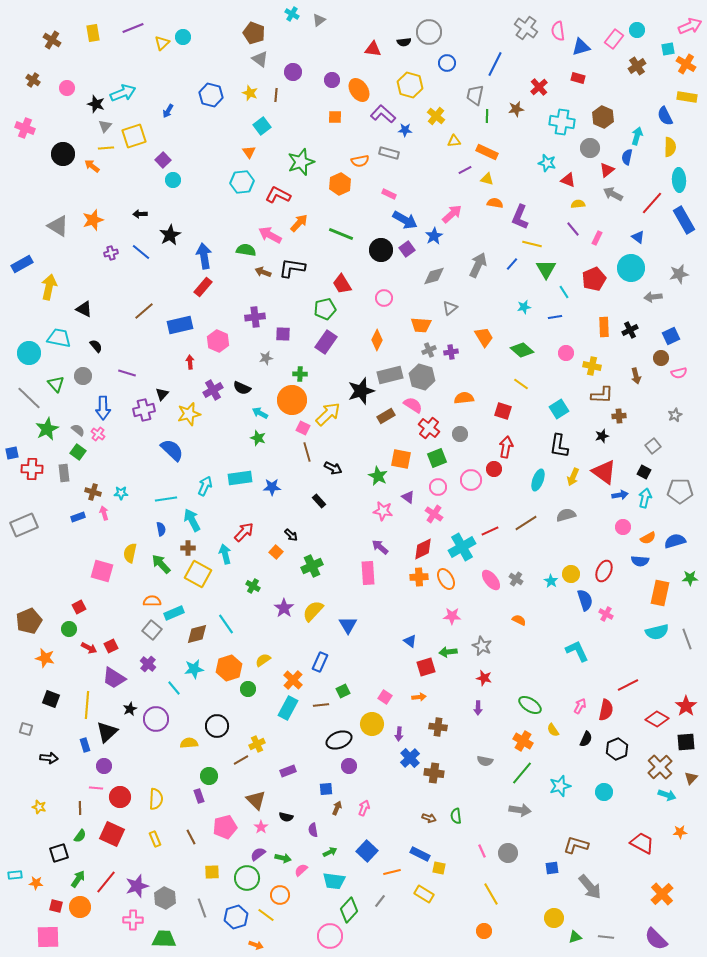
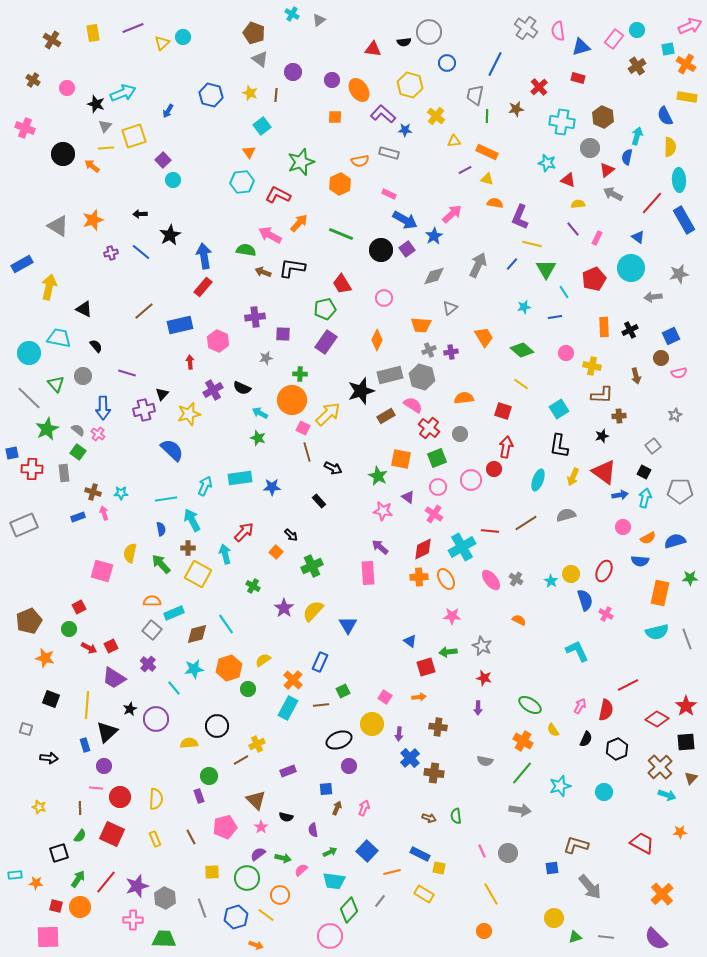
red line at (490, 531): rotated 30 degrees clockwise
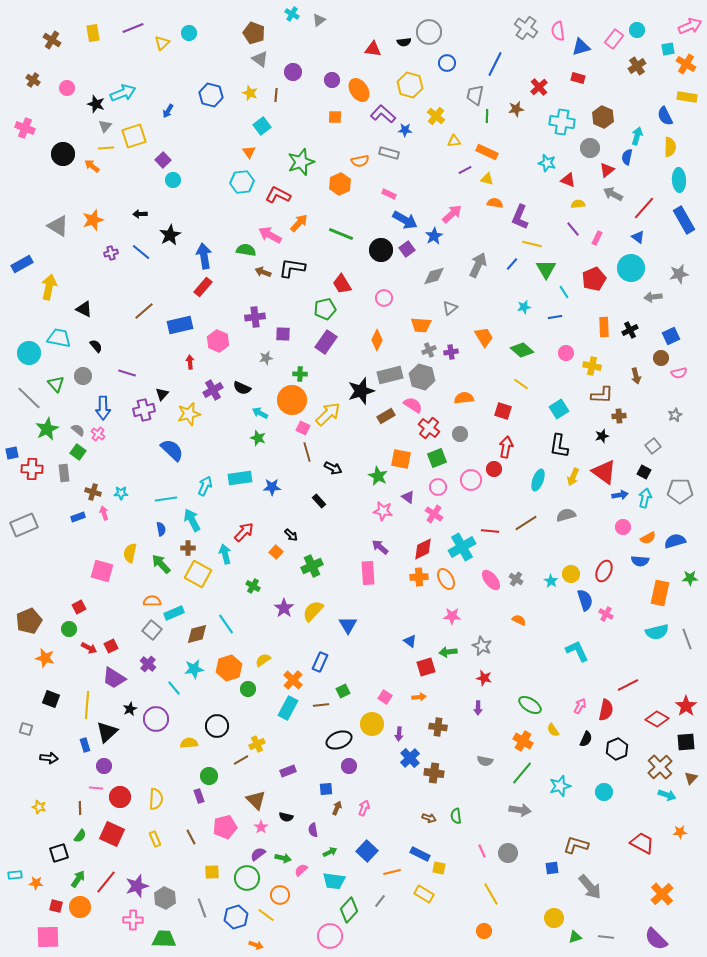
cyan circle at (183, 37): moved 6 px right, 4 px up
red line at (652, 203): moved 8 px left, 5 px down
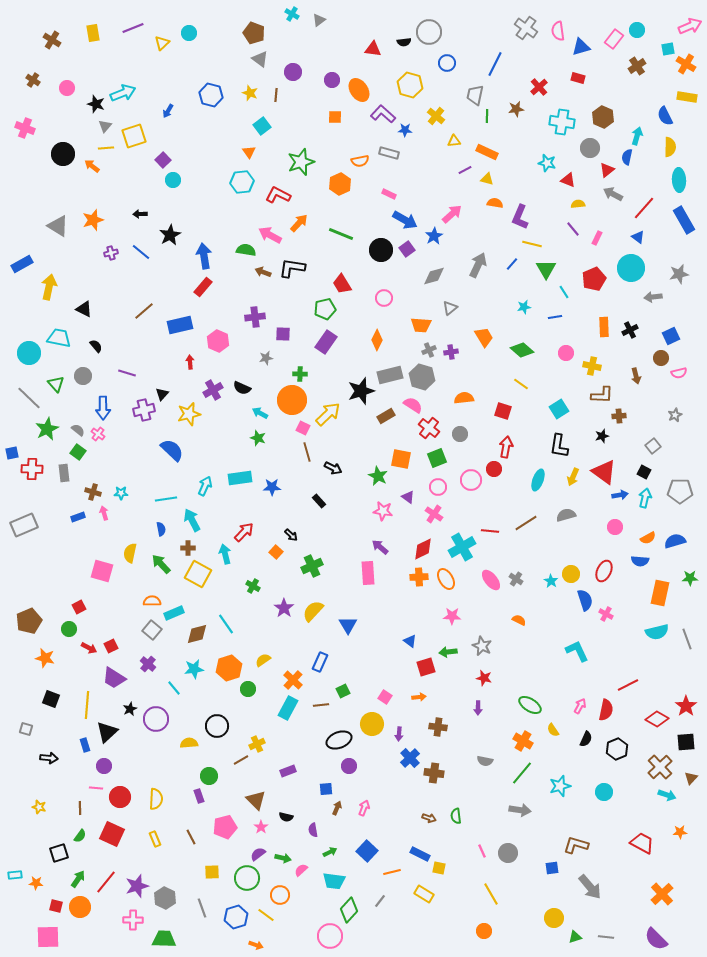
pink circle at (623, 527): moved 8 px left
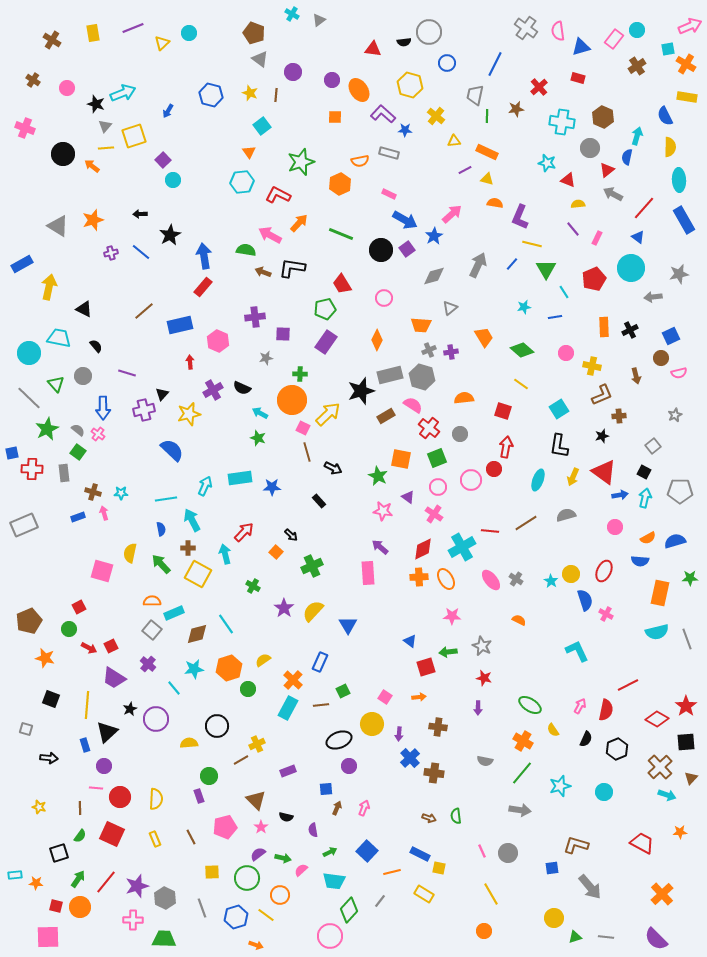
brown L-shape at (602, 395): rotated 25 degrees counterclockwise
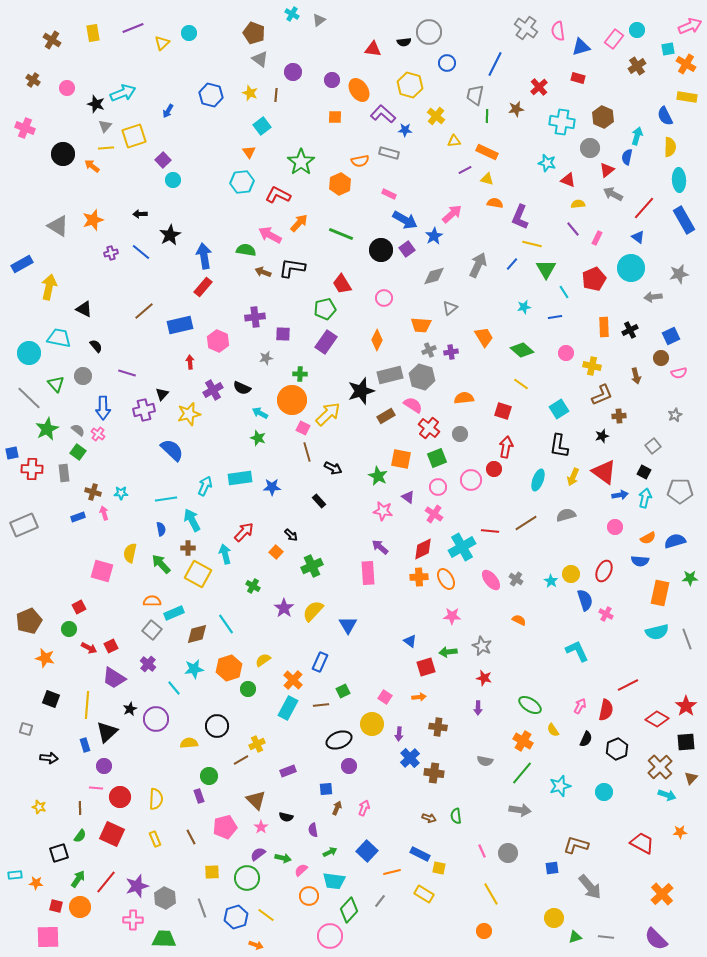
green star at (301, 162): rotated 16 degrees counterclockwise
orange circle at (280, 895): moved 29 px right, 1 px down
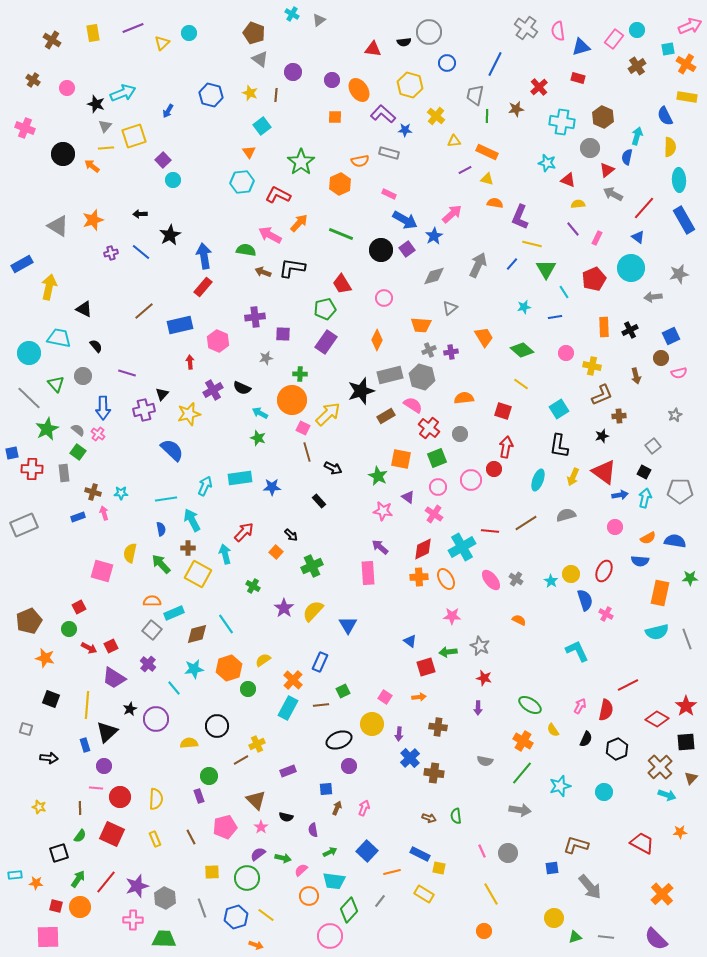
blue semicircle at (675, 541): rotated 25 degrees clockwise
gray star at (482, 646): moved 2 px left
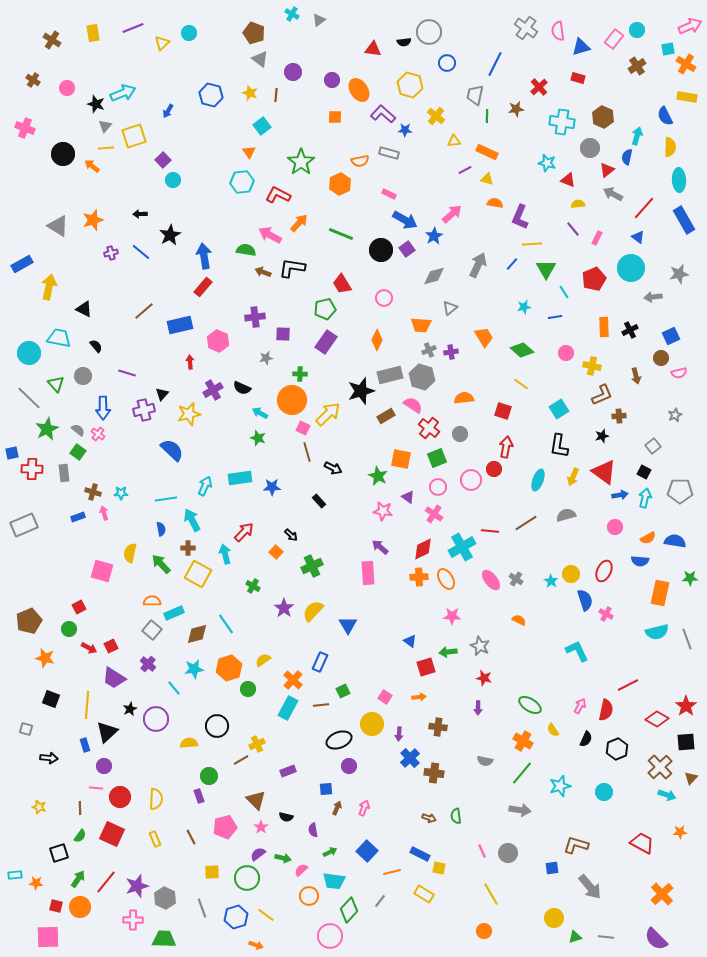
yellow line at (532, 244): rotated 18 degrees counterclockwise
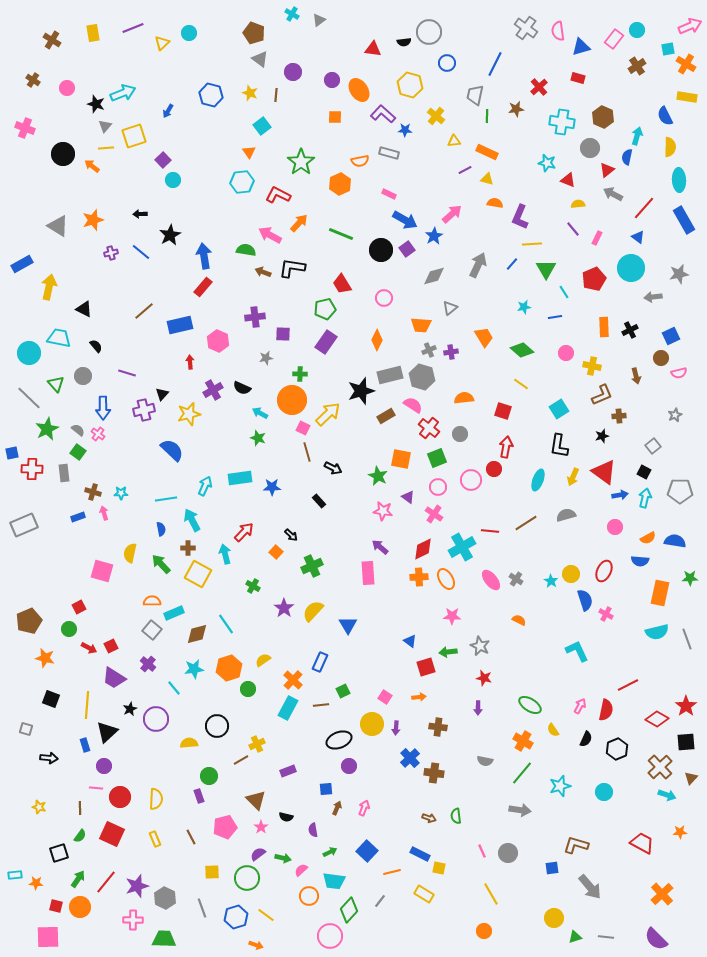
purple arrow at (399, 734): moved 3 px left, 6 px up
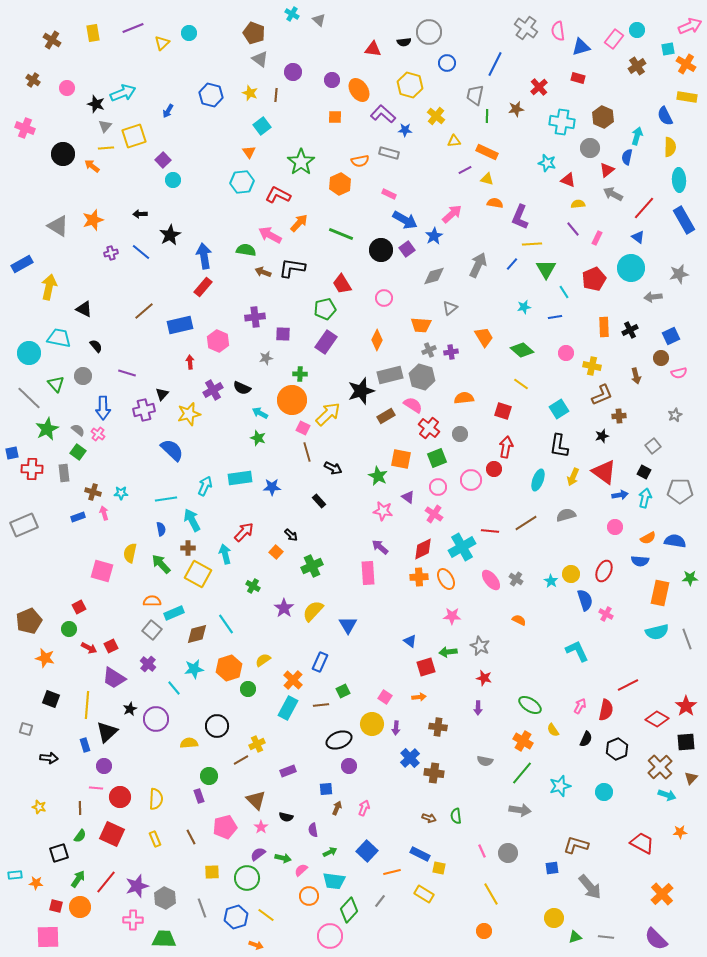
gray triangle at (319, 20): rotated 40 degrees counterclockwise
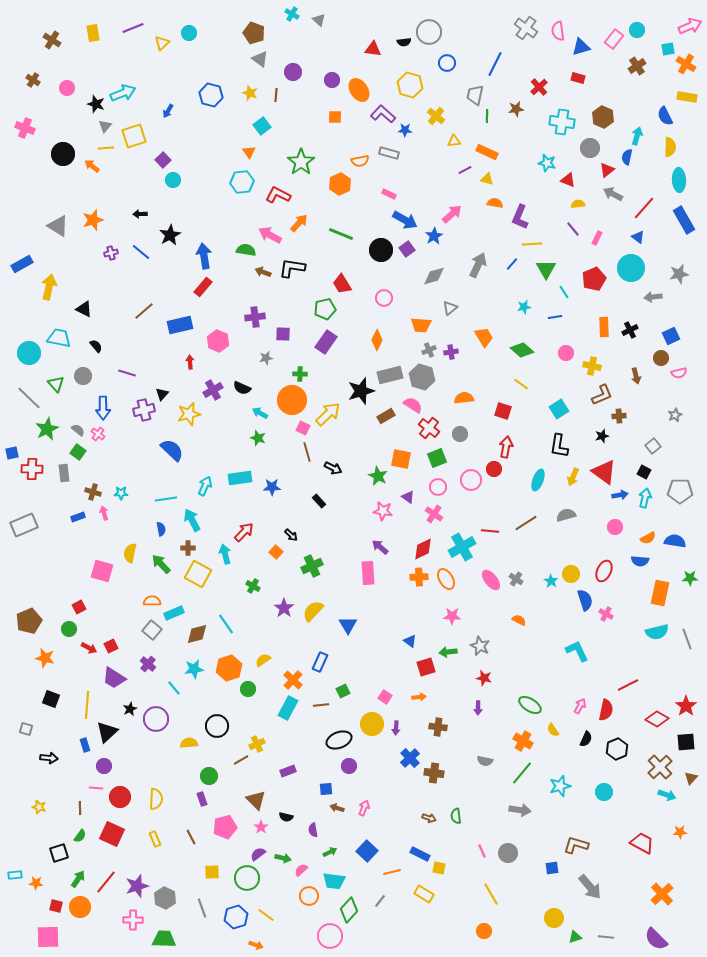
purple rectangle at (199, 796): moved 3 px right, 3 px down
brown arrow at (337, 808): rotated 96 degrees counterclockwise
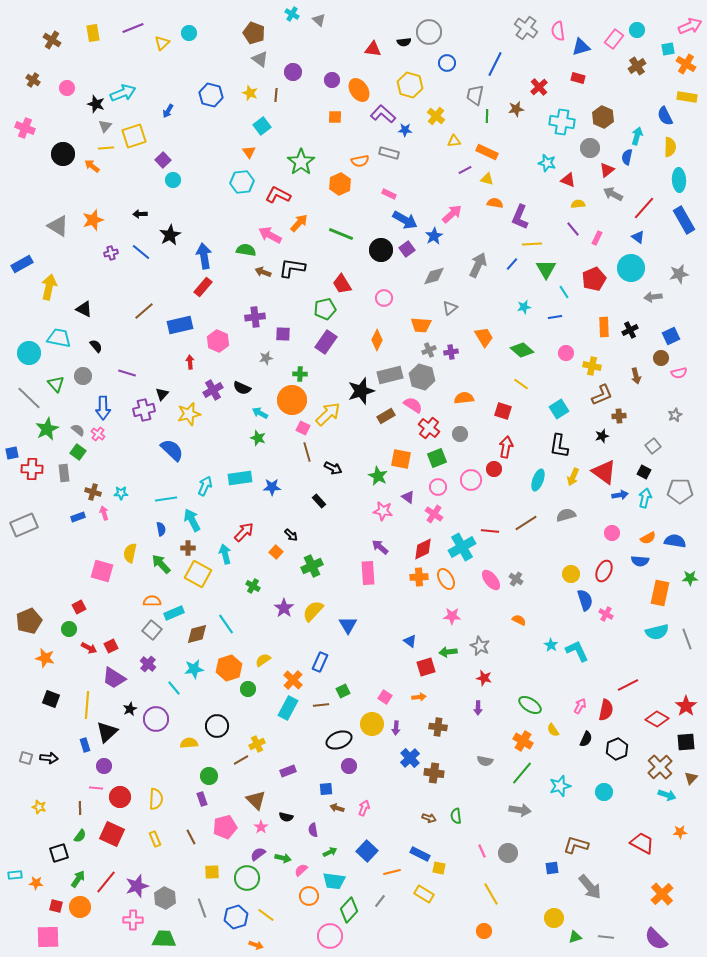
pink circle at (615, 527): moved 3 px left, 6 px down
cyan star at (551, 581): moved 64 px down
gray square at (26, 729): moved 29 px down
